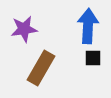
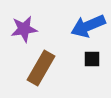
blue arrow: rotated 116 degrees counterclockwise
black square: moved 1 px left, 1 px down
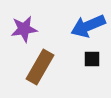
brown rectangle: moved 1 px left, 1 px up
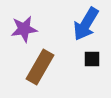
blue arrow: moved 2 px left, 2 px up; rotated 36 degrees counterclockwise
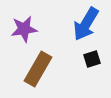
black square: rotated 18 degrees counterclockwise
brown rectangle: moved 2 px left, 2 px down
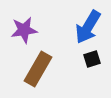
blue arrow: moved 2 px right, 3 px down
purple star: moved 1 px down
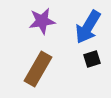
purple star: moved 18 px right, 9 px up
